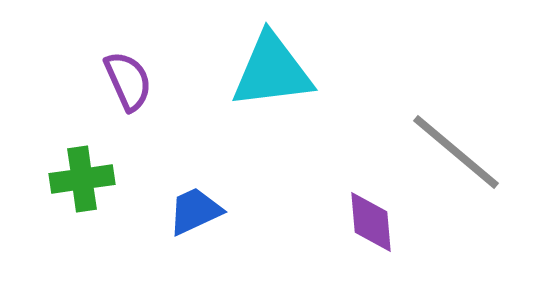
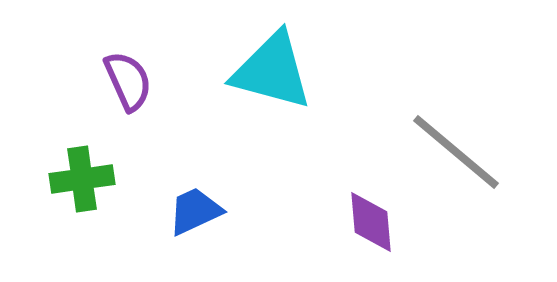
cyan triangle: rotated 22 degrees clockwise
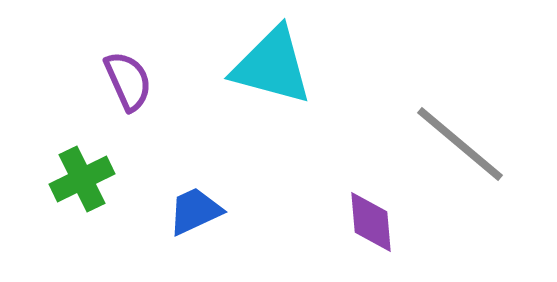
cyan triangle: moved 5 px up
gray line: moved 4 px right, 8 px up
green cross: rotated 18 degrees counterclockwise
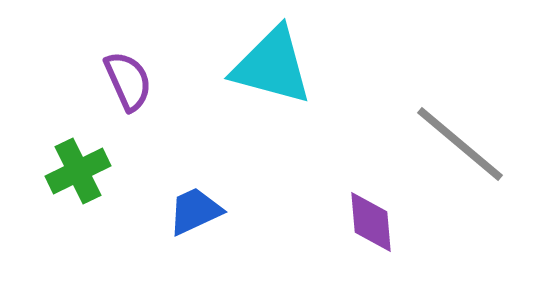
green cross: moved 4 px left, 8 px up
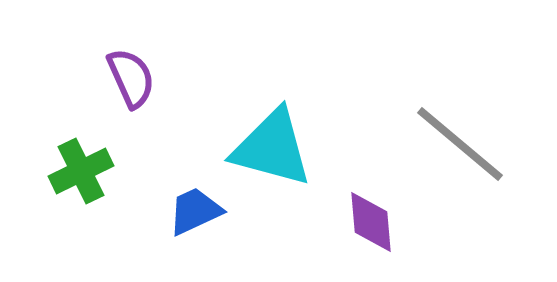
cyan triangle: moved 82 px down
purple semicircle: moved 3 px right, 3 px up
green cross: moved 3 px right
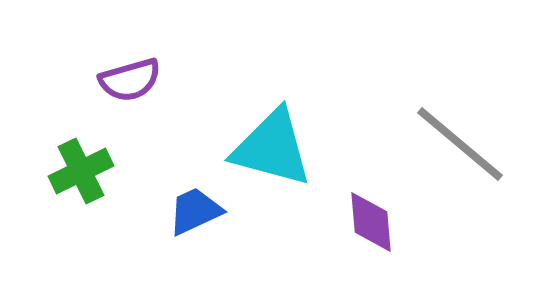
purple semicircle: moved 1 px left, 2 px down; rotated 98 degrees clockwise
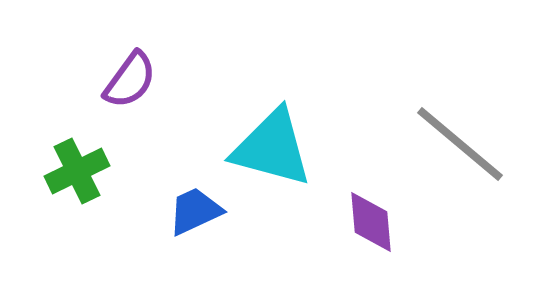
purple semicircle: rotated 38 degrees counterclockwise
green cross: moved 4 px left
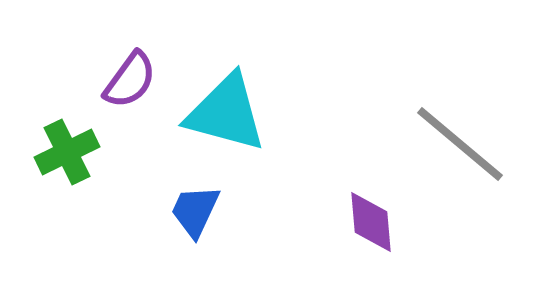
cyan triangle: moved 46 px left, 35 px up
green cross: moved 10 px left, 19 px up
blue trapezoid: rotated 40 degrees counterclockwise
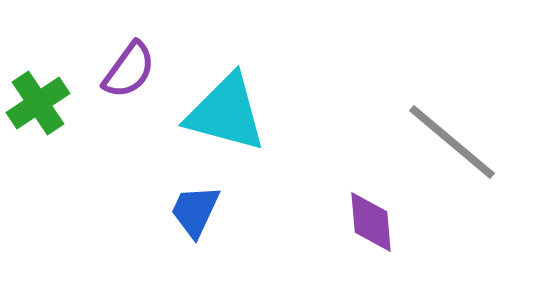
purple semicircle: moved 1 px left, 10 px up
gray line: moved 8 px left, 2 px up
green cross: moved 29 px left, 49 px up; rotated 8 degrees counterclockwise
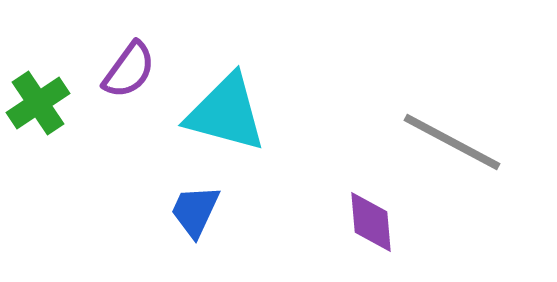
gray line: rotated 12 degrees counterclockwise
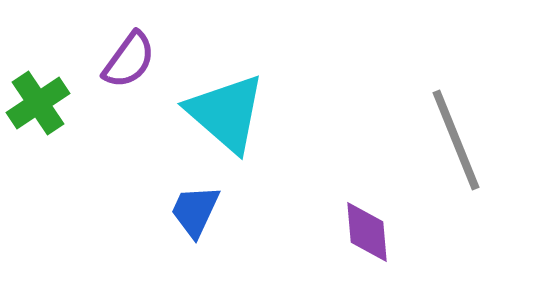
purple semicircle: moved 10 px up
cyan triangle: rotated 26 degrees clockwise
gray line: moved 4 px right, 2 px up; rotated 40 degrees clockwise
purple diamond: moved 4 px left, 10 px down
